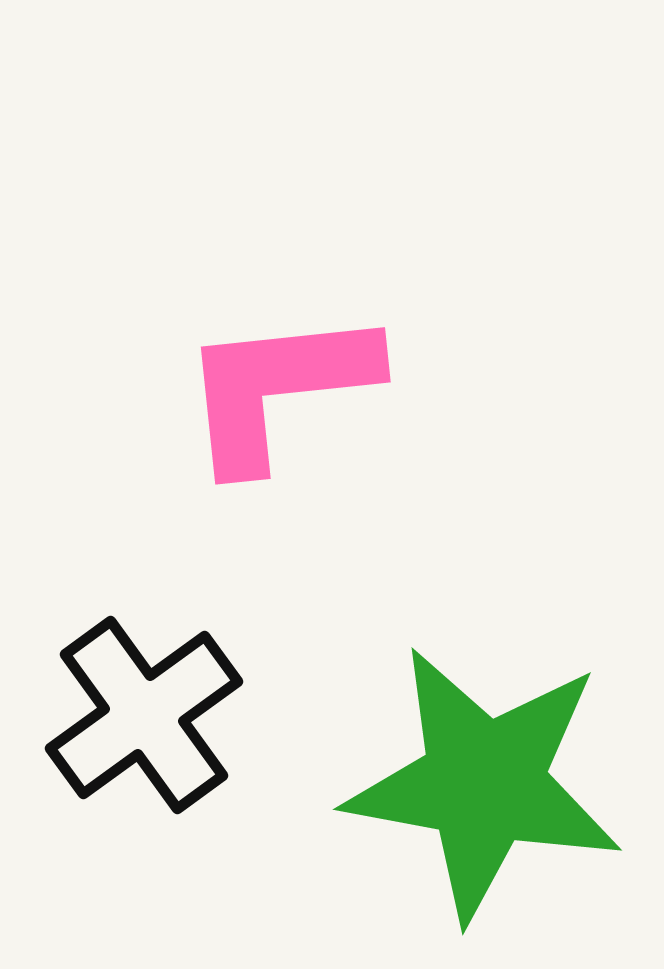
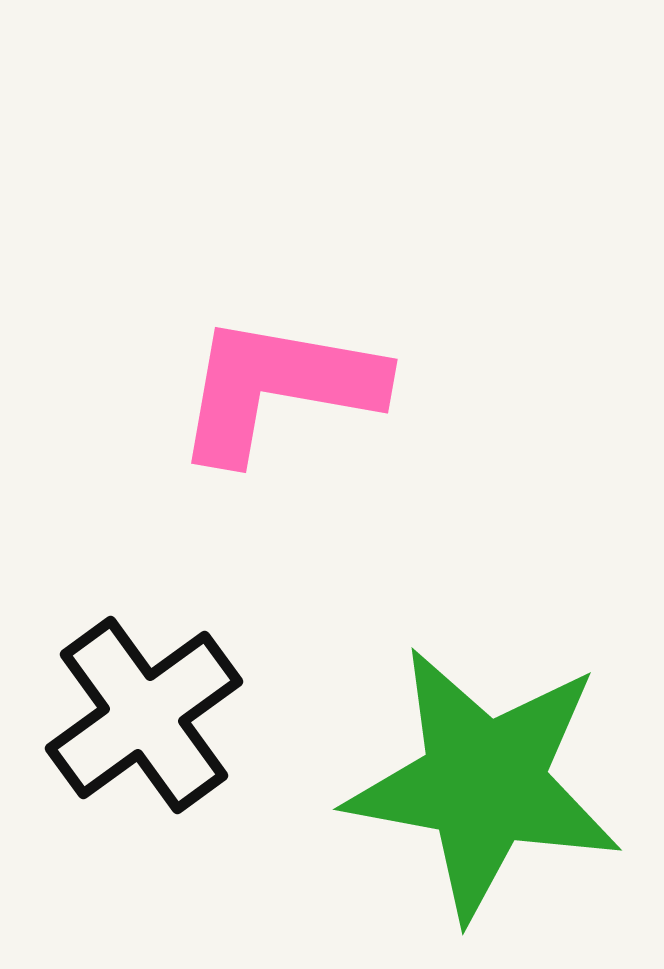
pink L-shape: rotated 16 degrees clockwise
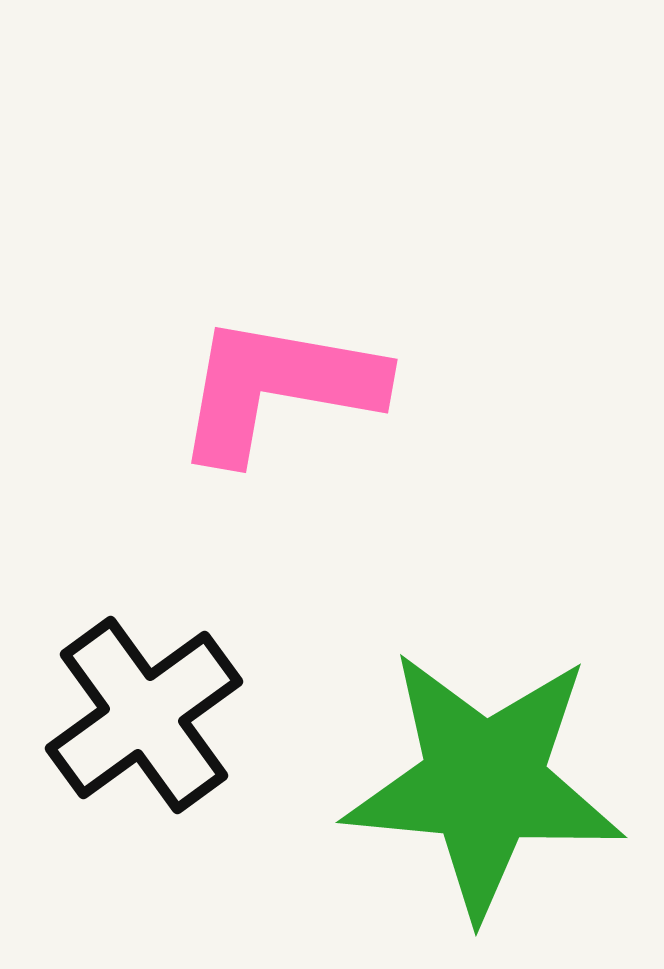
green star: rotated 5 degrees counterclockwise
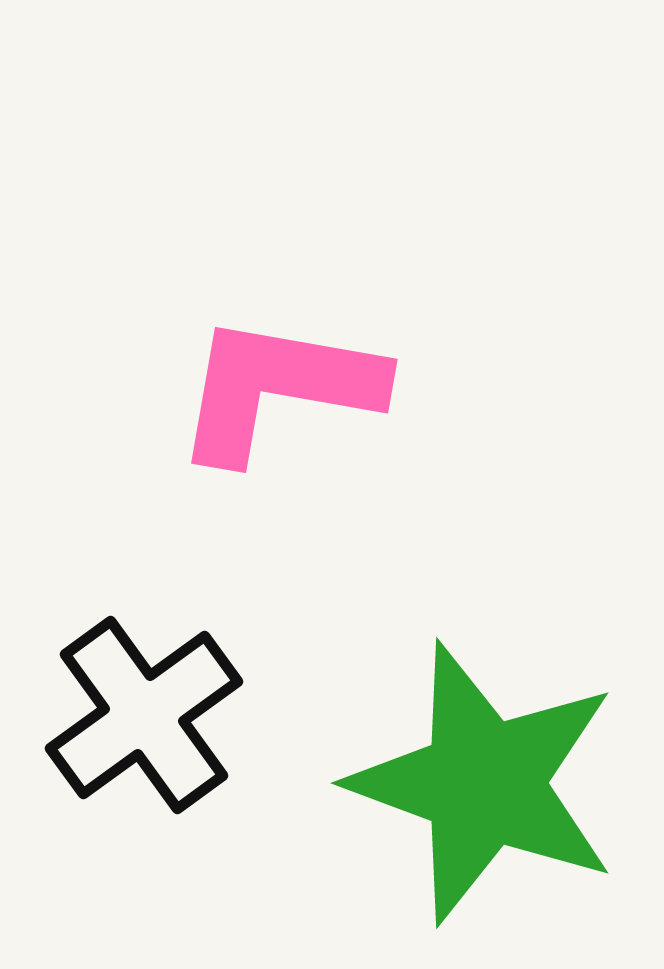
green star: rotated 15 degrees clockwise
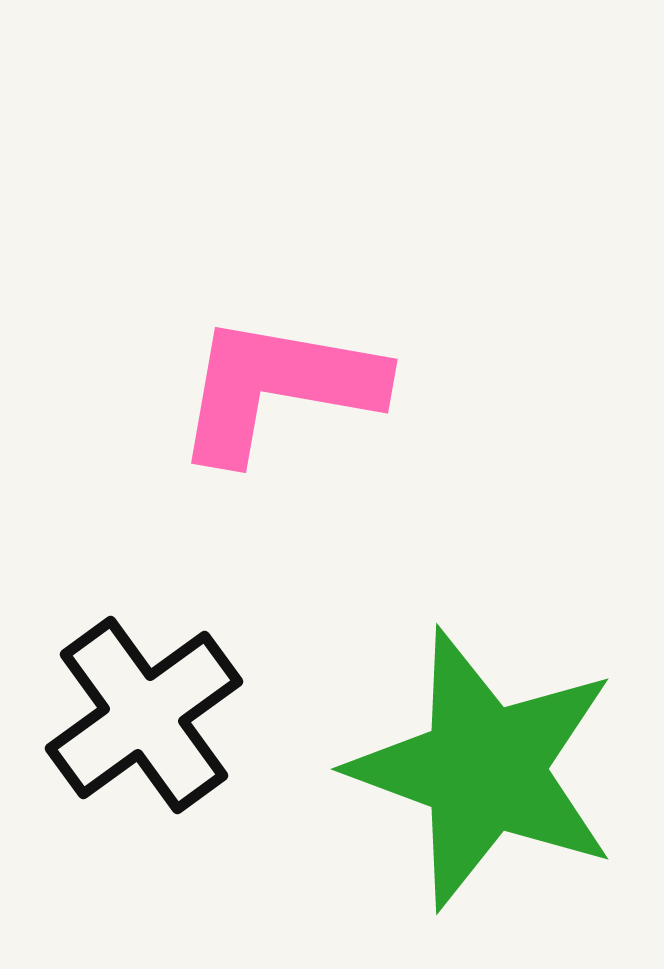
green star: moved 14 px up
